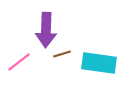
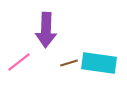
brown line: moved 7 px right, 9 px down
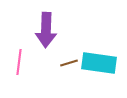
pink line: rotated 45 degrees counterclockwise
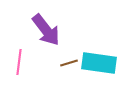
purple arrow: rotated 40 degrees counterclockwise
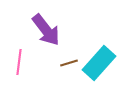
cyan rectangle: rotated 56 degrees counterclockwise
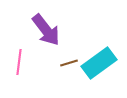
cyan rectangle: rotated 12 degrees clockwise
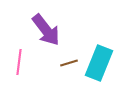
cyan rectangle: rotated 32 degrees counterclockwise
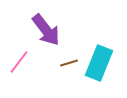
pink line: rotated 30 degrees clockwise
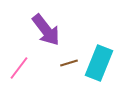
pink line: moved 6 px down
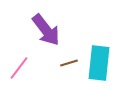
cyan rectangle: rotated 16 degrees counterclockwise
